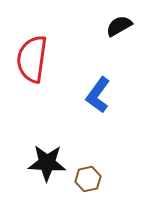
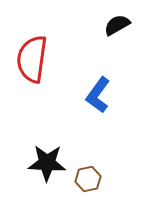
black semicircle: moved 2 px left, 1 px up
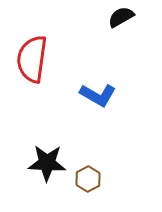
black semicircle: moved 4 px right, 8 px up
blue L-shape: rotated 96 degrees counterclockwise
brown hexagon: rotated 15 degrees counterclockwise
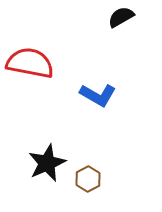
red semicircle: moved 2 px left, 4 px down; rotated 93 degrees clockwise
black star: rotated 27 degrees counterclockwise
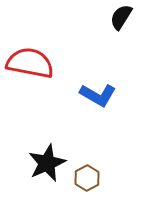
black semicircle: rotated 28 degrees counterclockwise
brown hexagon: moved 1 px left, 1 px up
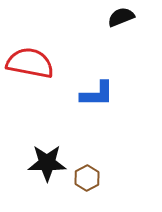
black semicircle: rotated 36 degrees clockwise
blue L-shape: moved 1 px left, 1 px up; rotated 30 degrees counterclockwise
black star: rotated 24 degrees clockwise
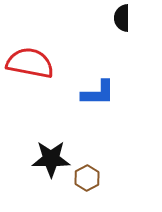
black semicircle: moved 1 px right, 1 px down; rotated 68 degrees counterclockwise
blue L-shape: moved 1 px right, 1 px up
black star: moved 4 px right, 4 px up
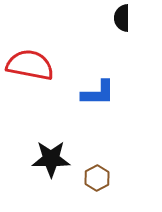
red semicircle: moved 2 px down
brown hexagon: moved 10 px right
